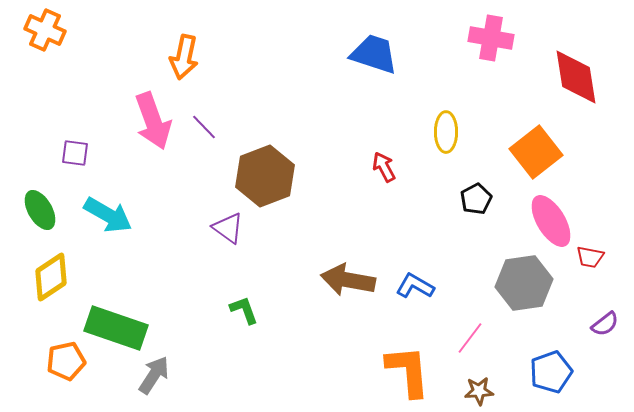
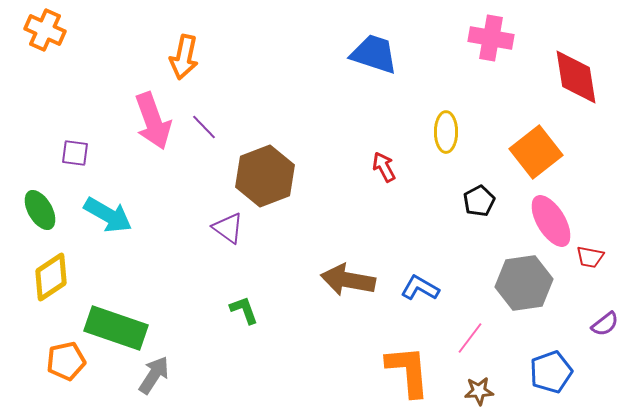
black pentagon: moved 3 px right, 2 px down
blue L-shape: moved 5 px right, 2 px down
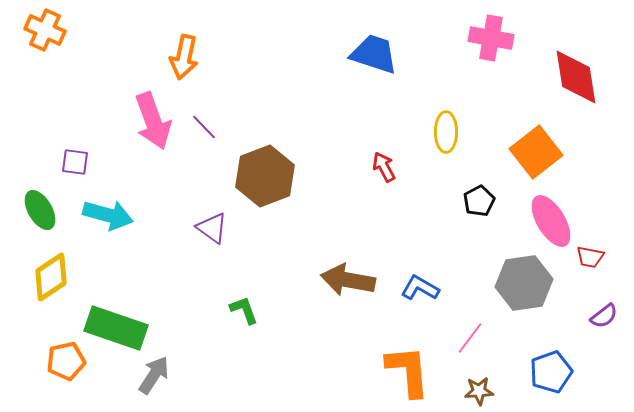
purple square: moved 9 px down
cyan arrow: rotated 15 degrees counterclockwise
purple triangle: moved 16 px left
purple semicircle: moved 1 px left, 8 px up
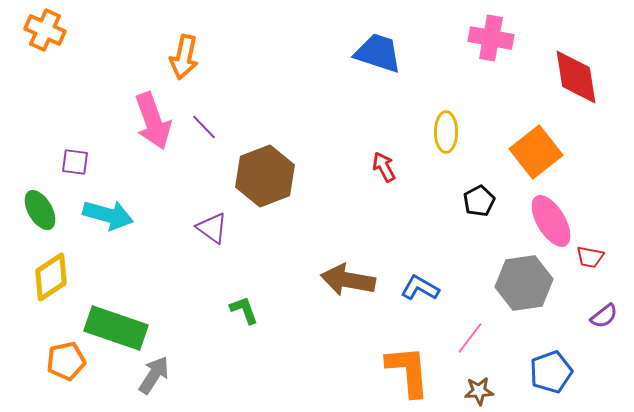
blue trapezoid: moved 4 px right, 1 px up
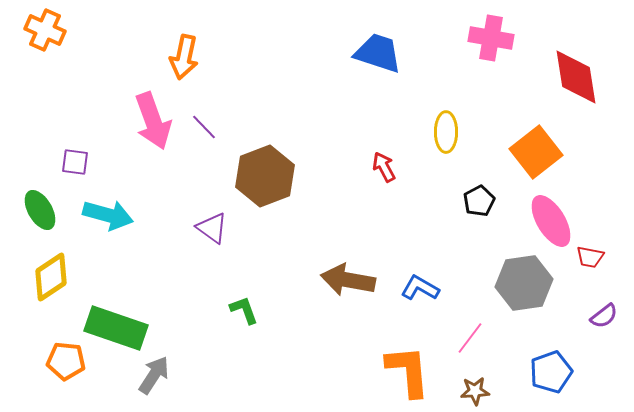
orange pentagon: rotated 18 degrees clockwise
brown star: moved 4 px left
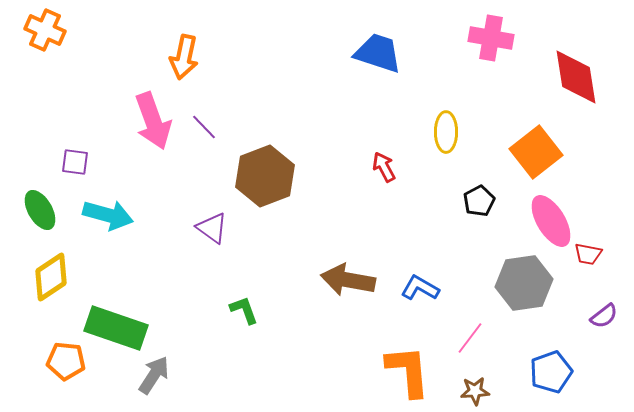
red trapezoid: moved 2 px left, 3 px up
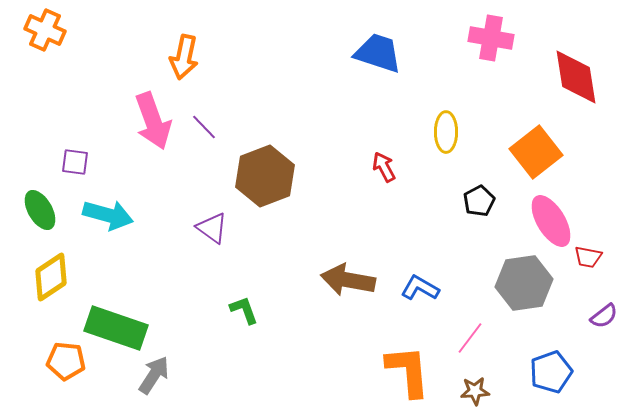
red trapezoid: moved 3 px down
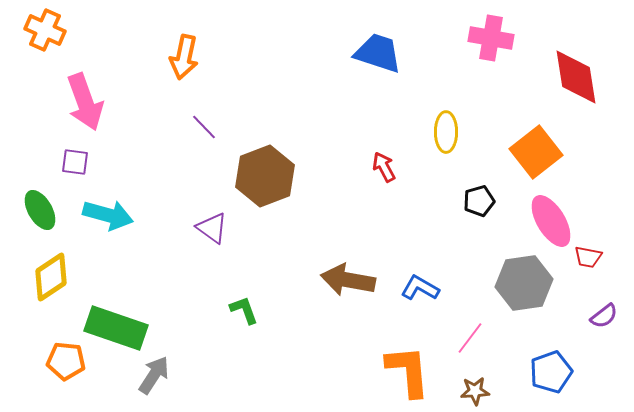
pink arrow: moved 68 px left, 19 px up
black pentagon: rotated 12 degrees clockwise
